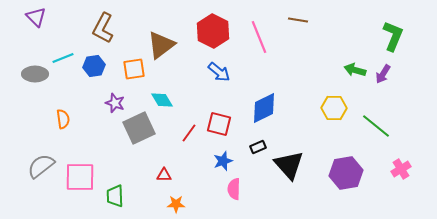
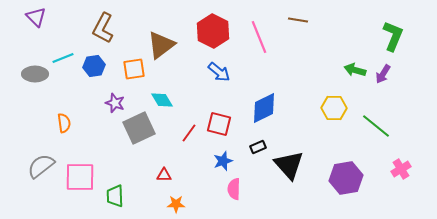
orange semicircle: moved 1 px right, 4 px down
purple hexagon: moved 5 px down
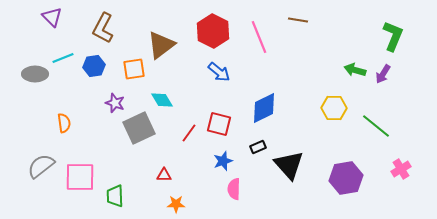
purple triangle: moved 16 px right
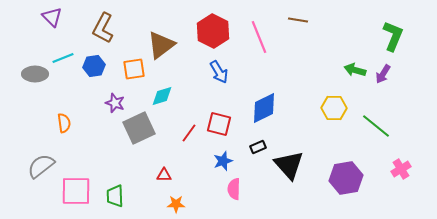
blue arrow: rotated 20 degrees clockwise
cyan diamond: moved 4 px up; rotated 75 degrees counterclockwise
pink square: moved 4 px left, 14 px down
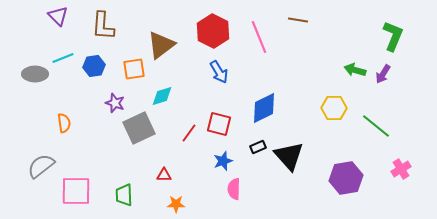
purple triangle: moved 6 px right, 1 px up
brown L-shape: moved 2 px up; rotated 24 degrees counterclockwise
black triangle: moved 9 px up
green trapezoid: moved 9 px right, 1 px up
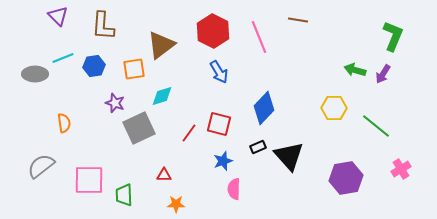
blue diamond: rotated 20 degrees counterclockwise
pink square: moved 13 px right, 11 px up
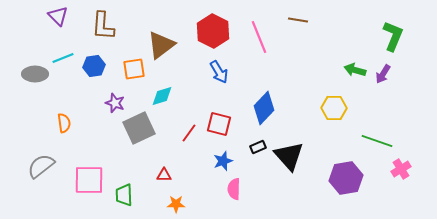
green line: moved 1 px right, 15 px down; rotated 20 degrees counterclockwise
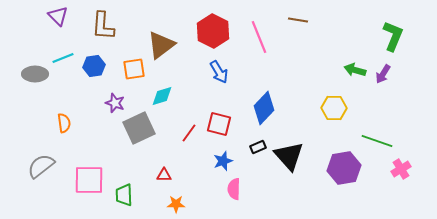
purple hexagon: moved 2 px left, 10 px up
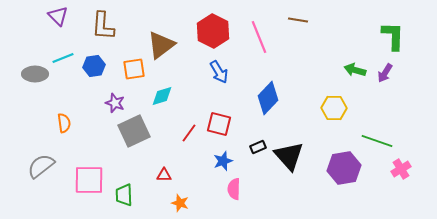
green L-shape: rotated 20 degrees counterclockwise
purple arrow: moved 2 px right, 1 px up
blue diamond: moved 4 px right, 10 px up
gray square: moved 5 px left, 3 px down
orange star: moved 4 px right, 1 px up; rotated 18 degrees clockwise
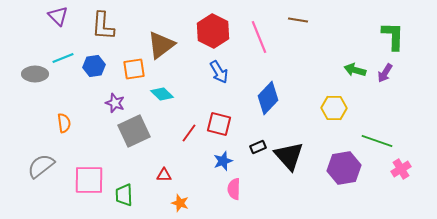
cyan diamond: moved 2 px up; rotated 60 degrees clockwise
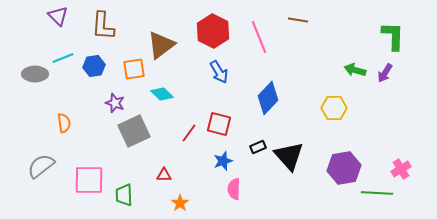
green line: moved 52 px down; rotated 16 degrees counterclockwise
orange star: rotated 18 degrees clockwise
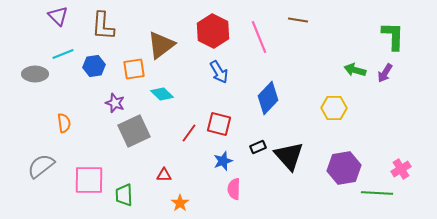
cyan line: moved 4 px up
